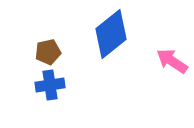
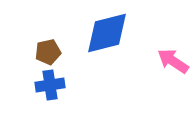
blue diamond: moved 4 px left, 1 px up; rotated 24 degrees clockwise
pink arrow: moved 1 px right
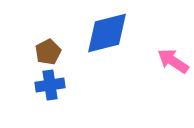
brown pentagon: rotated 15 degrees counterclockwise
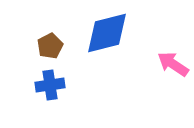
brown pentagon: moved 2 px right, 6 px up
pink arrow: moved 3 px down
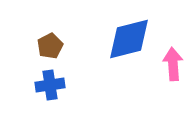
blue diamond: moved 22 px right, 6 px down
pink arrow: rotated 52 degrees clockwise
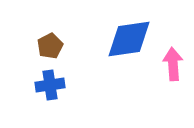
blue diamond: rotated 6 degrees clockwise
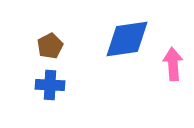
blue diamond: moved 2 px left
blue cross: rotated 12 degrees clockwise
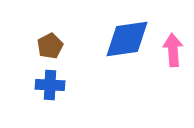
pink arrow: moved 14 px up
